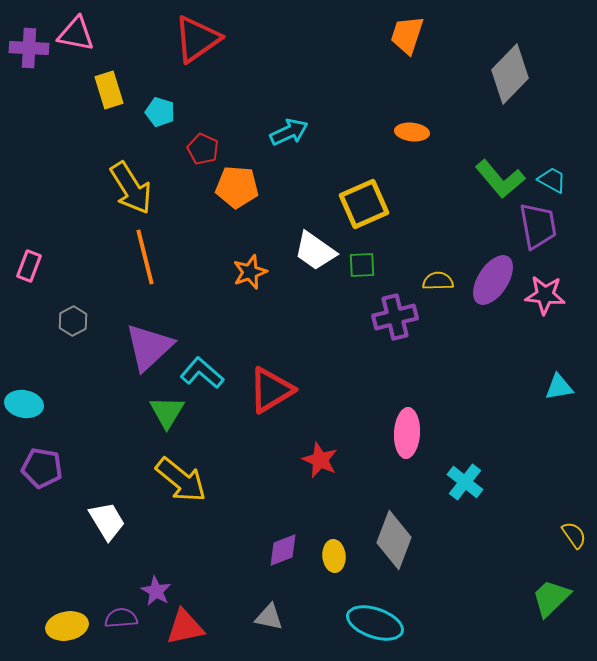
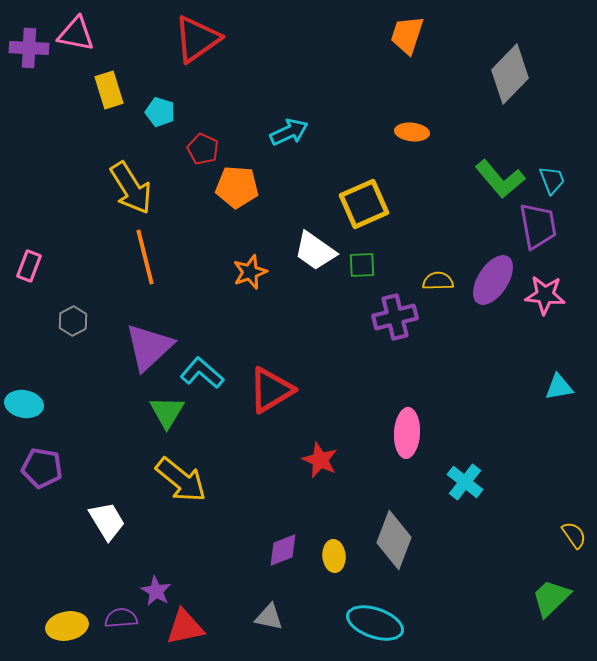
cyan trapezoid at (552, 180): rotated 40 degrees clockwise
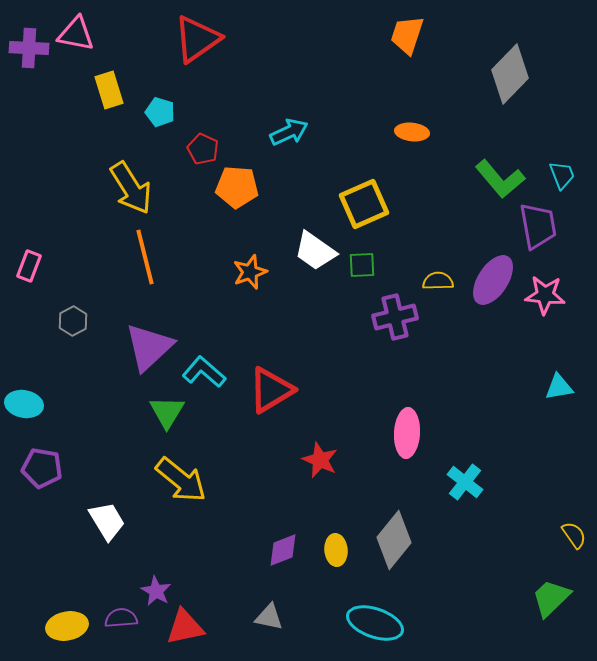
cyan trapezoid at (552, 180): moved 10 px right, 5 px up
cyan L-shape at (202, 373): moved 2 px right, 1 px up
gray diamond at (394, 540): rotated 18 degrees clockwise
yellow ellipse at (334, 556): moved 2 px right, 6 px up
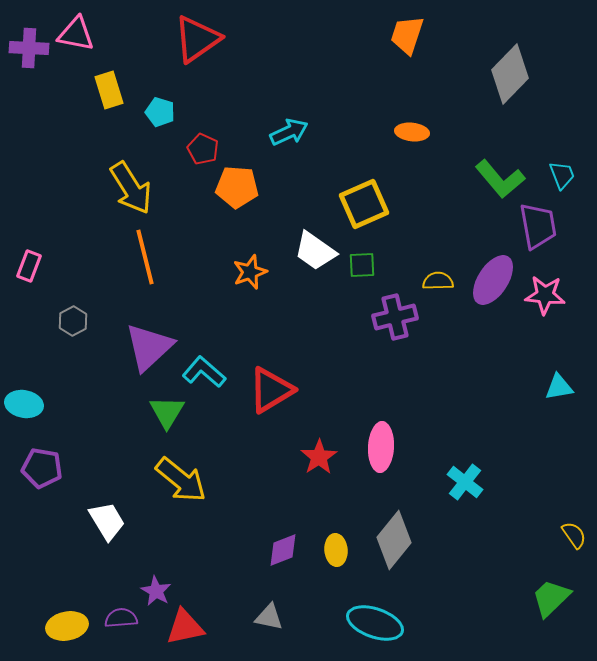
pink ellipse at (407, 433): moved 26 px left, 14 px down
red star at (320, 460): moved 1 px left, 3 px up; rotated 15 degrees clockwise
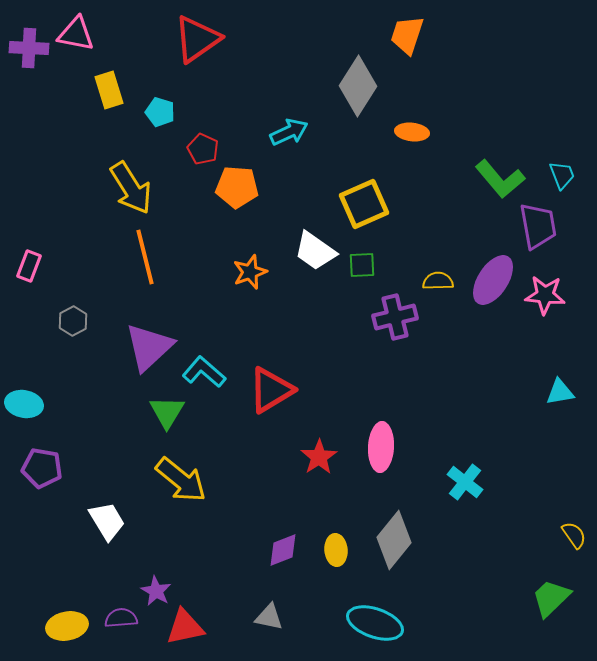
gray diamond at (510, 74): moved 152 px left, 12 px down; rotated 12 degrees counterclockwise
cyan triangle at (559, 387): moved 1 px right, 5 px down
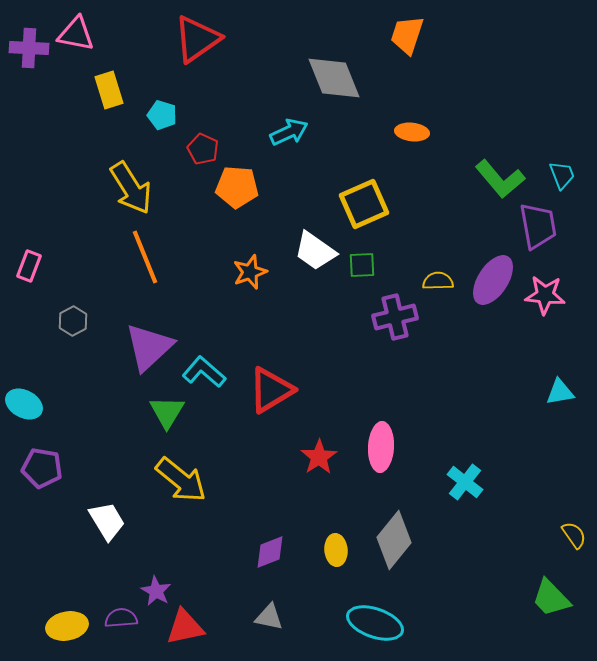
gray diamond at (358, 86): moved 24 px left, 8 px up; rotated 54 degrees counterclockwise
cyan pentagon at (160, 112): moved 2 px right, 3 px down
orange line at (145, 257): rotated 8 degrees counterclockwise
cyan ellipse at (24, 404): rotated 18 degrees clockwise
purple diamond at (283, 550): moved 13 px left, 2 px down
green trapezoid at (551, 598): rotated 90 degrees counterclockwise
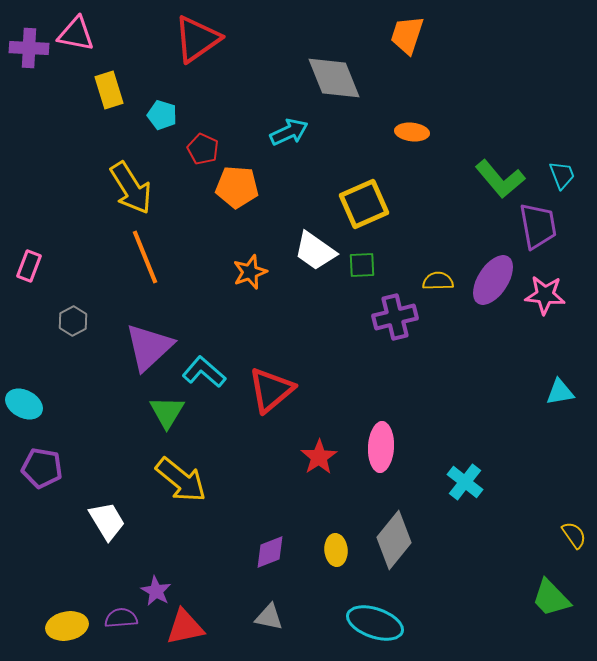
red triangle at (271, 390): rotated 9 degrees counterclockwise
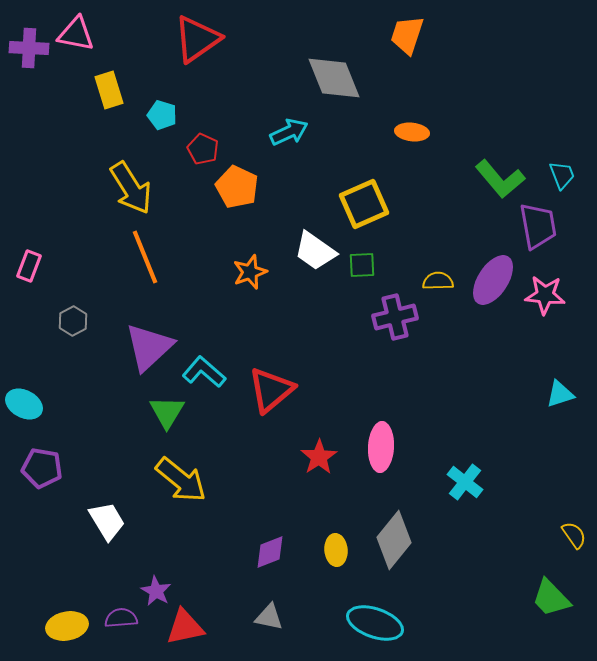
orange pentagon at (237, 187): rotated 21 degrees clockwise
cyan triangle at (560, 392): moved 2 px down; rotated 8 degrees counterclockwise
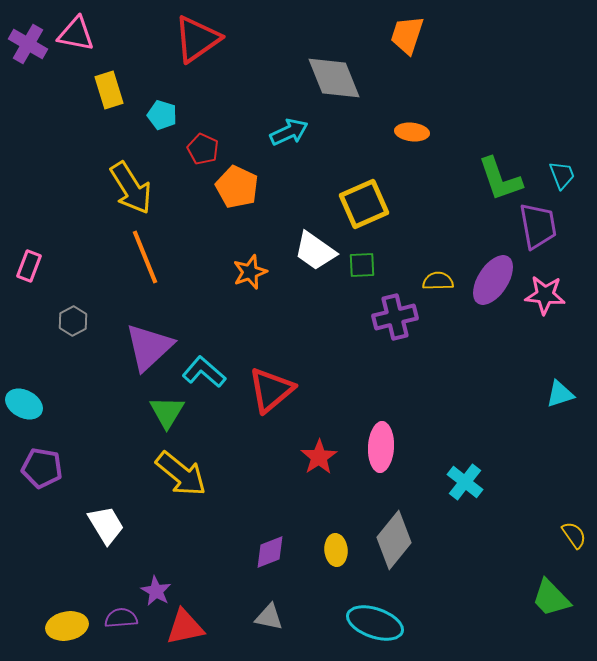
purple cross at (29, 48): moved 1 px left, 4 px up; rotated 27 degrees clockwise
green L-shape at (500, 179): rotated 21 degrees clockwise
yellow arrow at (181, 480): moved 6 px up
white trapezoid at (107, 521): moved 1 px left, 4 px down
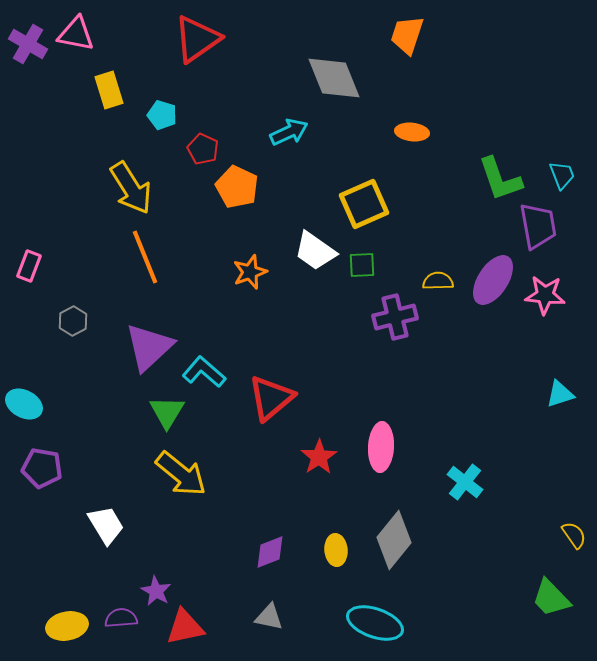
red triangle at (271, 390): moved 8 px down
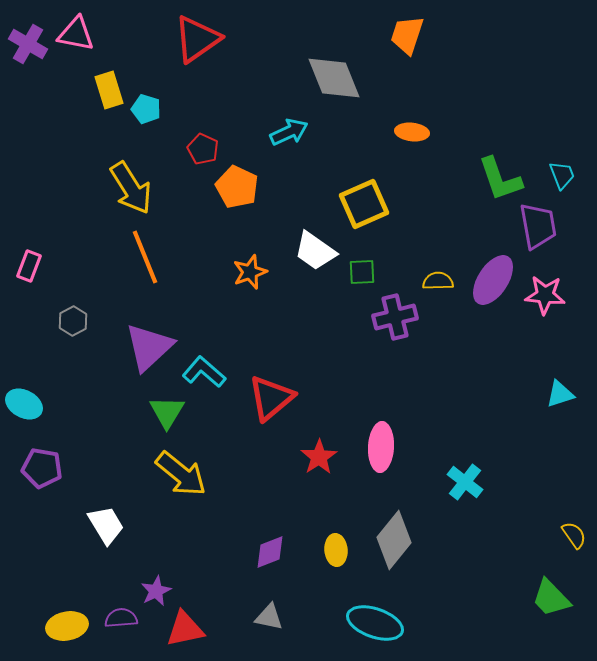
cyan pentagon at (162, 115): moved 16 px left, 6 px up
green square at (362, 265): moved 7 px down
purple star at (156, 591): rotated 16 degrees clockwise
red triangle at (185, 627): moved 2 px down
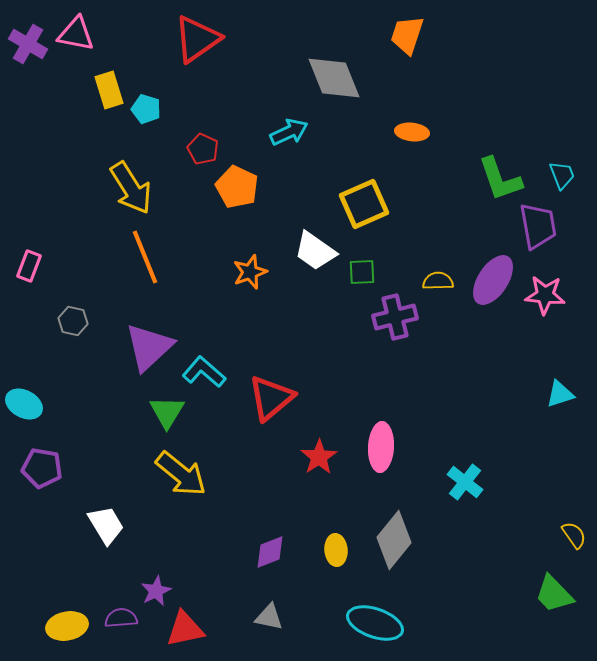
gray hexagon at (73, 321): rotated 20 degrees counterclockwise
green trapezoid at (551, 598): moved 3 px right, 4 px up
